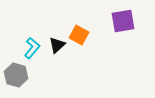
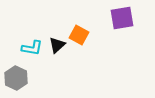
purple square: moved 1 px left, 3 px up
cyan L-shape: rotated 60 degrees clockwise
gray hexagon: moved 3 px down; rotated 10 degrees clockwise
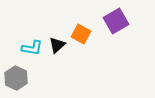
purple square: moved 6 px left, 3 px down; rotated 20 degrees counterclockwise
orange square: moved 2 px right, 1 px up
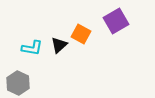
black triangle: moved 2 px right
gray hexagon: moved 2 px right, 5 px down
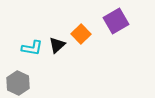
orange square: rotated 18 degrees clockwise
black triangle: moved 2 px left
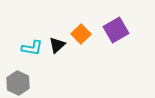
purple square: moved 9 px down
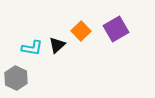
purple square: moved 1 px up
orange square: moved 3 px up
gray hexagon: moved 2 px left, 5 px up
